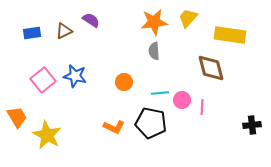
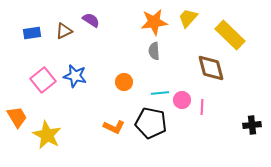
yellow rectangle: rotated 36 degrees clockwise
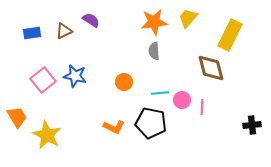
yellow rectangle: rotated 72 degrees clockwise
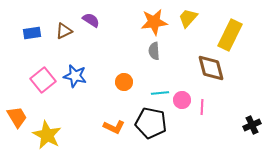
black cross: rotated 18 degrees counterclockwise
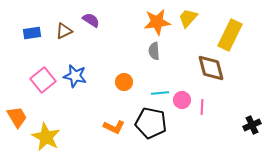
orange star: moved 3 px right
yellow star: moved 1 px left, 2 px down
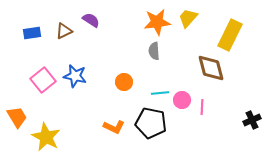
black cross: moved 5 px up
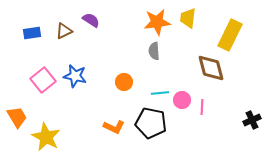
yellow trapezoid: rotated 35 degrees counterclockwise
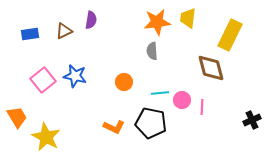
purple semicircle: rotated 66 degrees clockwise
blue rectangle: moved 2 px left, 1 px down
gray semicircle: moved 2 px left
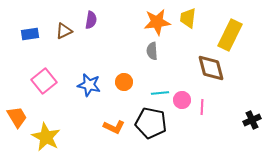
blue star: moved 14 px right, 9 px down
pink square: moved 1 px right, 1 px down
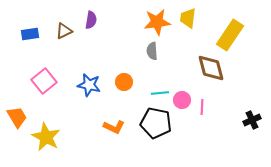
yellow rectangle: rotated 8 degrees clockwise
black pentagon: moved 5 px right
